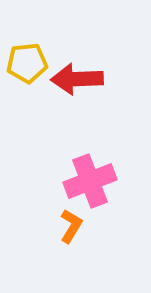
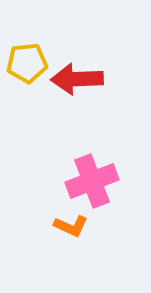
pink cross: moved 2 px right
orange L-shape: rotated 84 degrees clockwise
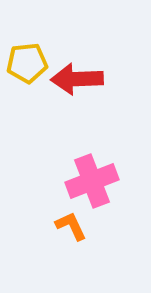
orange L-shape: rotated 140 degrees counterclockwise
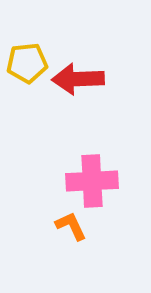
red arrow: moved 1 px right
pink cross: rotated 18 degrees clockwise
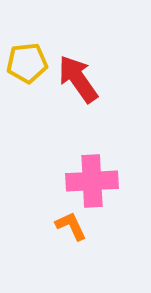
red arrow: rotated 57 degrees clockwise
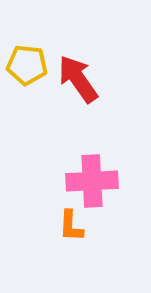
yellow pentagon: moved 2 px down; rotated 12 degrees clockwise
orange L-shape: rotated 152 degrees counterclockwise
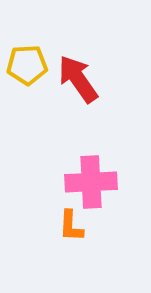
yellow pentagon: rotated 9 degrees counterclockwise
pink cross: moved 1 px left, 1 px down
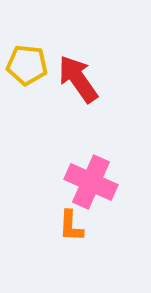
yellow pentagon: rotated 9 degrees clockwise
pink cross: rotated 27 degrees clockwise
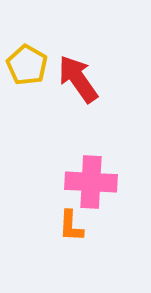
yellow pentagon: rotated 24 degrees clockwise
pink cross: rotated 21 degrees counterclockwise
